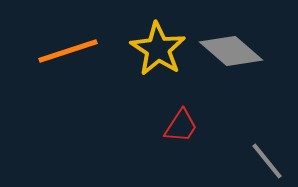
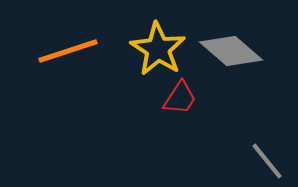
red trapezoid: moved 1 px left, 28 px up
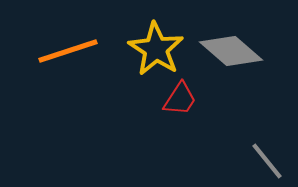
yellow star: moved 2 px left
red trapezoid: moved 1 px down
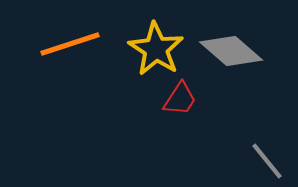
orange line: moved 2 px right, 7 px up
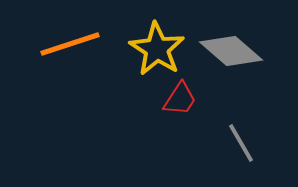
yellow star: moved 1 px right
gray line: moved 26 px left, 18 px up; rotated 9 degrees clockwise
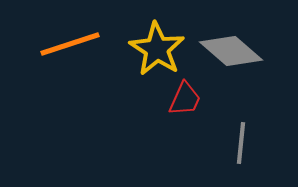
red trapezoid: moved 5 px right; rotated 9 degrees counterclockwise
gray line: rotated 36 degrees clockwise
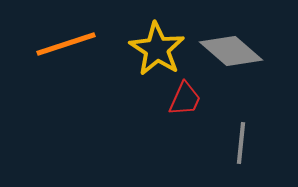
orange line: moved 4 px left
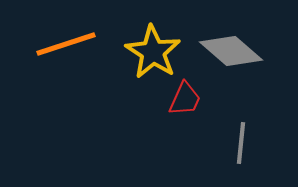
yellow star: moved 4 px left, 3 px down
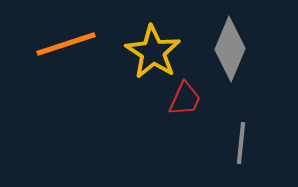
gray diamond: moved 1 px left, 2 px up; rotated 72 degrees clockwise
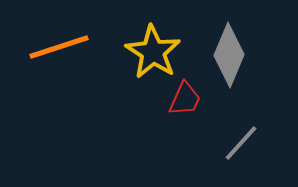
orange line: moved 7 px left, 3 px down
gray diamond: moved 1 px left, 6 px down
gray line: rotated 36 degrees clockwise
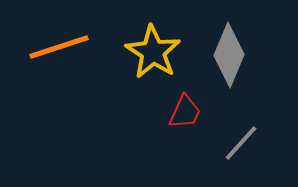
red trapezoid: moved 13 px down
